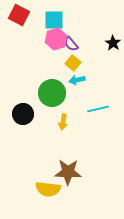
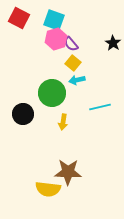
red square: moved 3 px down
cyan square: rotated 20 degrees clockwise
cyan line: moved 2 px right, 2 px up
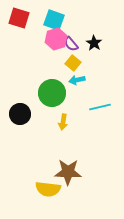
red square: rotated 10 degrees counterclockwise
black star: moved 19 px left
black circle: moved 3 px left
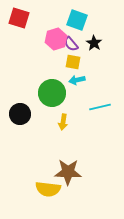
cyan square: moved 23 px right
yellow square: moved 1 px up; rotated 28 degrees counterclockwise
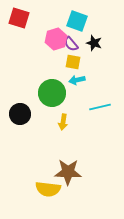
cyan square: moved 1 px down
black star: rotated 14 degrees counterclockwise
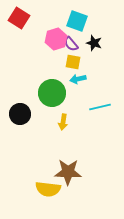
red square: rotated 15 degrees clockwise
cyan arrow: moved 1 px right, 1 px up
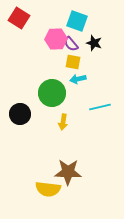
pink hexagon: rotated 15 degrees clockwise
